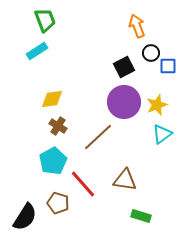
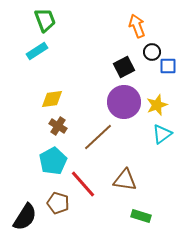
black circle: moved 1 px right, 1 px up
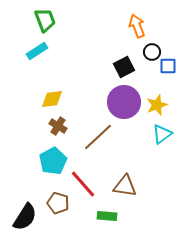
brown triangle: moved 6 px down
green rectangle: moved 34 px left; rotated 12 degrees counterclockwise
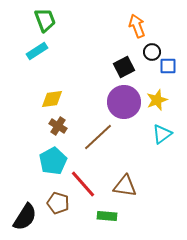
yellow star: moved 5 px up
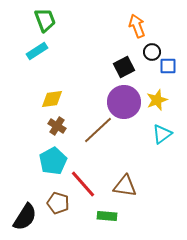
brown cross: moved 1 px left
brown line: moved 7 px up
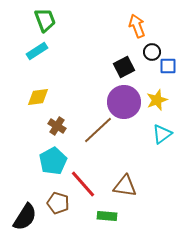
yellow diamond: moved 14 px left, 2 px up
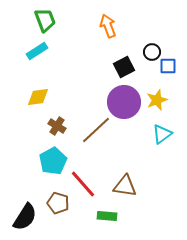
orange arrow: moved 29 px left
brown line: moved 2 px left
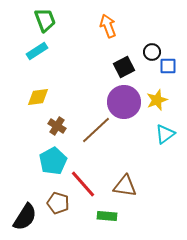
cyan triangle: moved 3 px right
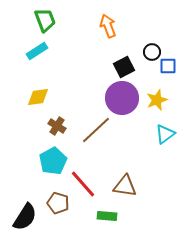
purple circle: moved 2 px left, 4 px up
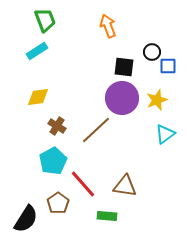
black square: rotated 35 degrees clockwise
brown pentagon: rotated 20 degrees clockwise
black semicircle: moved 1 px right, 2 px down
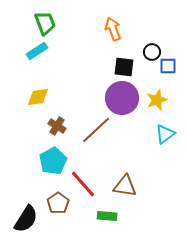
green trapezoid: moved 3 px down
orange arrow: moved 5 px right, 3 px down
